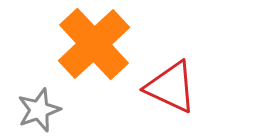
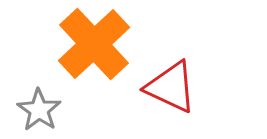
gray star: rotated 18 degrees counterclockwise
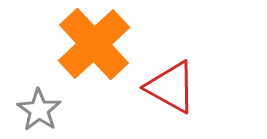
red triangle: rotated 4 degrees clockwise
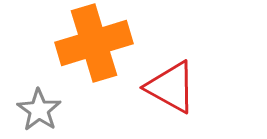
orange cross: moved 1 px up; rotated 26 degrees clockwise
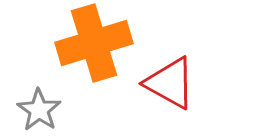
red triangle: moved 1 px left, 4 px up
